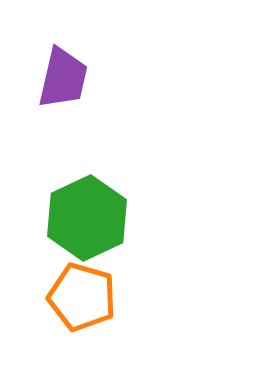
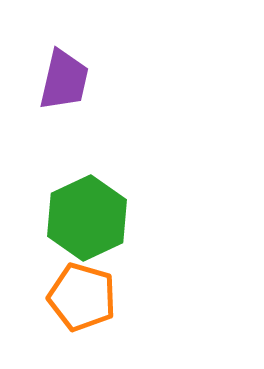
purple trapezoid: moved 1 px right, 2 px down
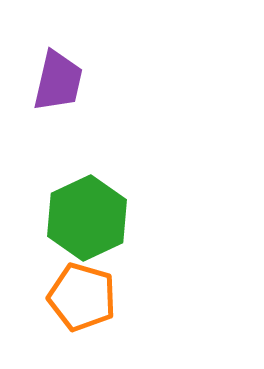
purple trapezoid: moved 6 px left, 1 px down
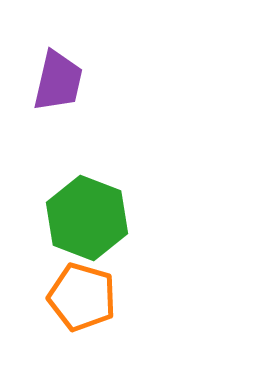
green hexagon: rotated 14 degrees counterclockwise
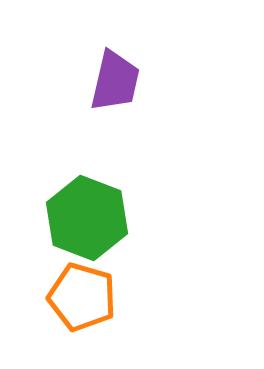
purple trapezoid: moved 57 px right
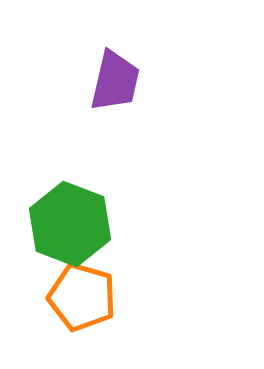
green hexagon: moved 17 px left, 6 px down
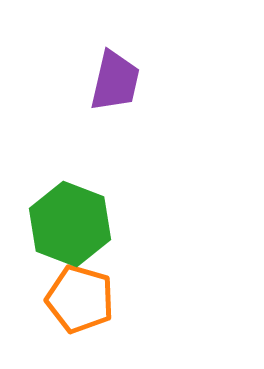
orange pentagon: moved 2 px left, 2 px down
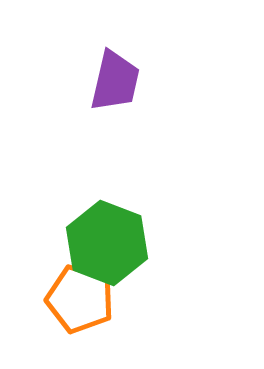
green hexagon: moved 37 px right, 19 px down
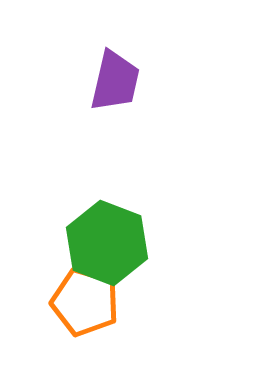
orange pentagon: moved 5 px right, 3 px down
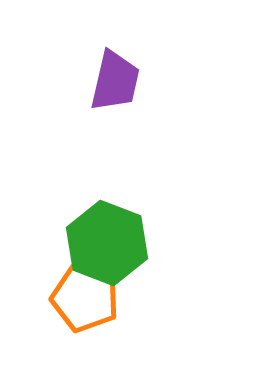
orange pentagon: moved 4 px up
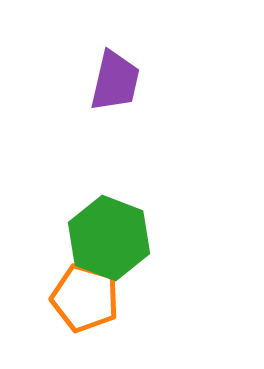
green hexagon: moved 2 px right, 5 px up
